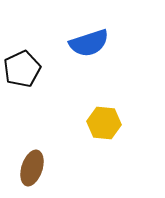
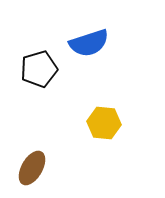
black pentagon: moved 17 px right; rotated 9 degrees clockwise
brown ellipse: rotated 12 degrees clockwise
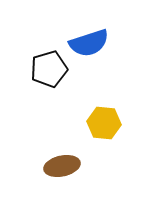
black pentagon: moved 10 px right
brown ellipse: moved 30 px right, 2 px up; rotated 48 degrees clockwise
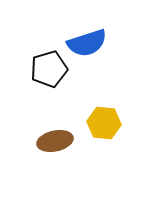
blue semicircle: moved 2 px left
brown ellipse: moved 7 px left, 25 px up
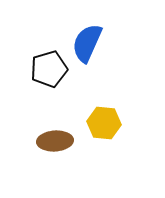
blue semicircle: rotated 132 degrees clockwise
brown ellipse: rotated 8 degrees clockwise
